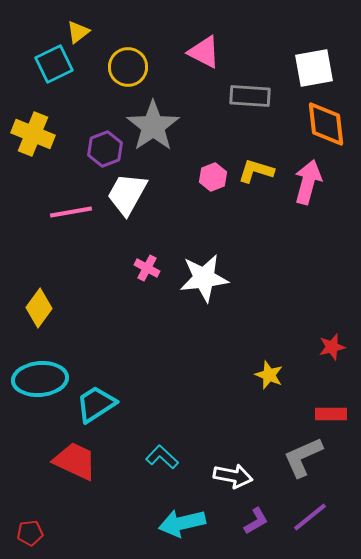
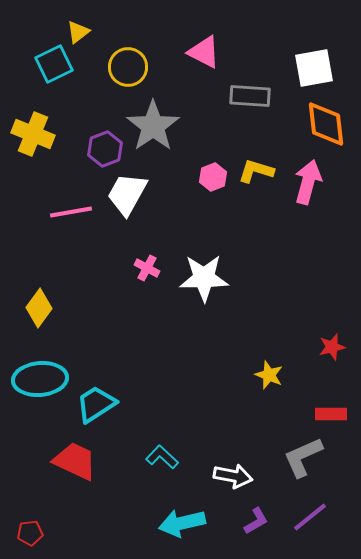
white star: rotated 6 degrees clockwise
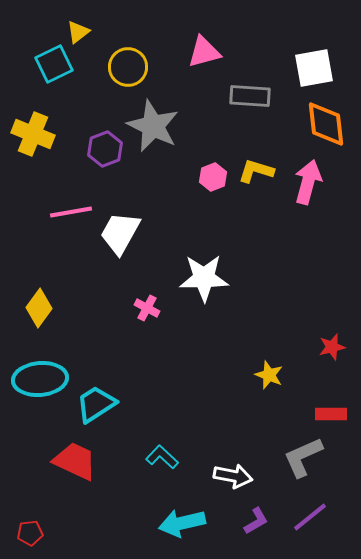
pink triangle: rotated 42 degrees counterclockwise
gray star: rotated 12 degrees counterclockwise
white trapezoid: moved 7 px left, 39 px down
pink cross: moved 40 px down
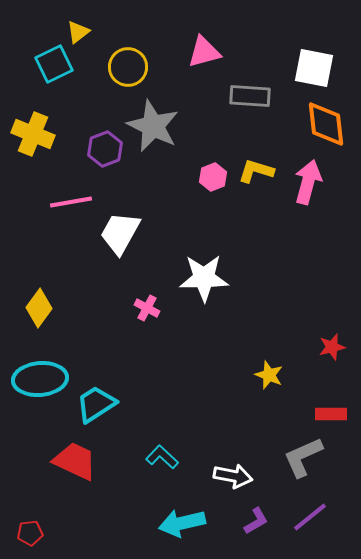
white square: rotated 21 degrees clockwise
pink line: moved 10 px up
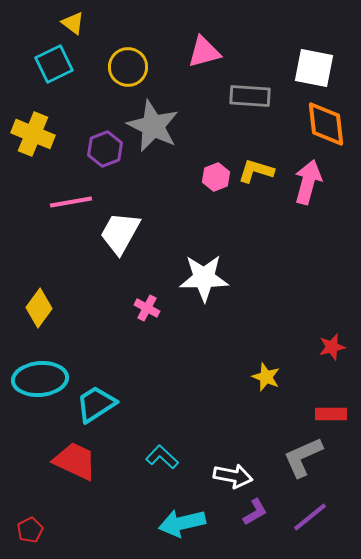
yellow triangle: moved 5 px left, 9 px up; rotated 45 degrees counterclockwise
pink hexagon: moved 3 px right
yellow star: moved 3 px left, 2 px down
purple L-shape: moved 1 px left, 9 px up
red pentagon: moved 3 px up; rotated 20 degrees counterclockwise
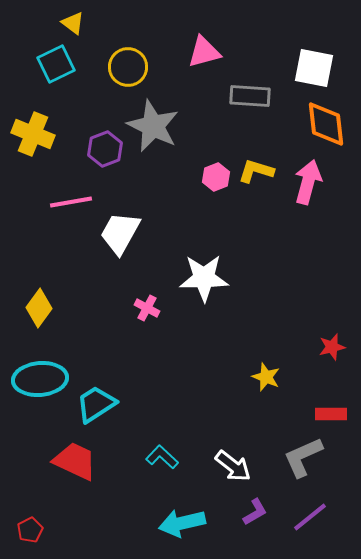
cyan square: moved 2 px right
white arrow: moved 10 px up; rotated 27 degrees clockwise
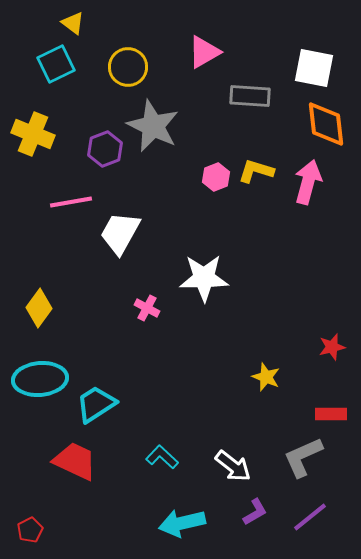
pink triangle: rotated 15 degrees counterclockwise
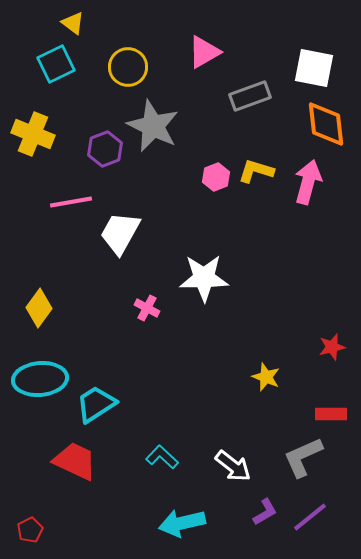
gray rectangle: rotated 24 degrees counterclockwise
purple L-shape: moved 10 px right
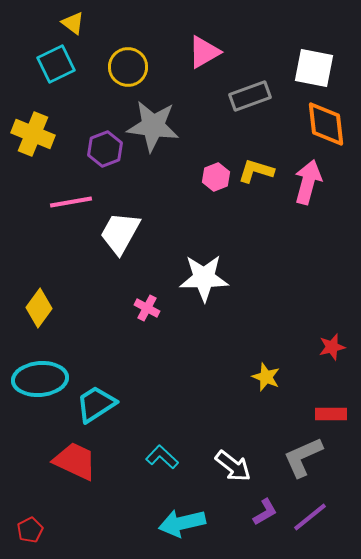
gray star: rotated 18 degrees counterclockwise
